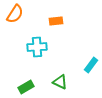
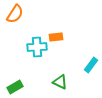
orange rectangle: moved 16 px down
green rectangle: moved 11 px left
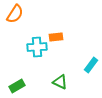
green rectangle: moved 2 px right, 1 px up
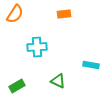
orange rectangle: moved 8 px right, 23 px up
cyan rectangle: rotated 63 degrees clockwise
green triangle: moved 2 px left, 1 px up
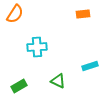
orange rectangle: moved 19 px right
cyan rectangle: moved 1 px left, 1 px down; rotated 28 degrees counterclockwise
green rectangle: moved 2 px right
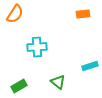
green triangle: moved 1 px down; rotated 14 degrees clockwise
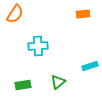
cyan cross: moved 1 px right, 1 px up
green triangle: rotated 42 degrees clockwise
green rectangle: moved 4 px right, 1 px up; rotated 21 degrees clockwise
